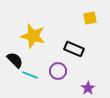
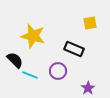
yellow square: moved 5 px down
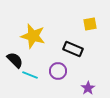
yellow square: moved 1 px down
black rectangle: moved 1 px left
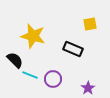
purple circle: moved 5 px left, 8 px down
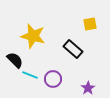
black rectangle: rotated 18 degrees clockwise
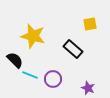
purple star: rotated 16 degrees counterclockwise
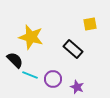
yellow star: moved 2 px left, 1 px down
purple star: moved 11 px left, 1 px up
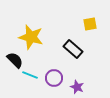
purple circle: moved 1 px right, 1 px up
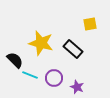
yellow star: moved 10 px right, 6 px down
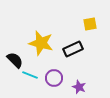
black rectangle: rotated 66 degrees counterclockwise
purple star: moved 2 px right
